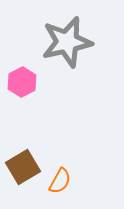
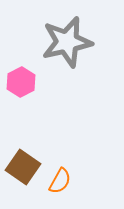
pink hexagon: moved 1 px left
brown square: rotated 24 degrees counterclockwise
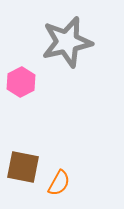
brown square: rotated 24 degrees counterclockwise
orange semicircle: moved 1 px left, 2 px down
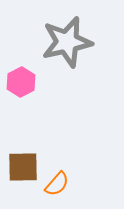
brown square: rotated 12 degrees counterclockwise
orange semicircle: moved 2 px left, 1 px down; rotated 12 degrees clockwise
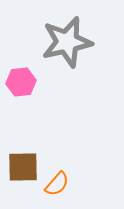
pink hexagon: rotated 20 degrees clockwise
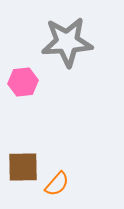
gray star: rotated 9 degrees clockwise
pink hexagon: moved 2 px right
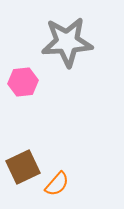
brown square: rotated 24 degrees counterclockwise
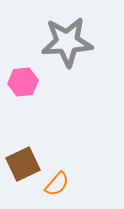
brown square: moved 3 px up
